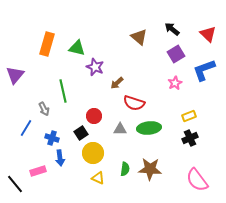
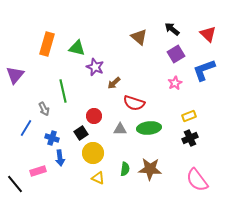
brown arrow: moved 3 px left
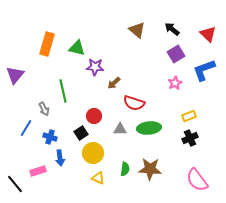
brown triangle: moved 2 px left, 7 px up
purple star: rotated 18 degrees counterclockwise
blue cross: moved 2 px left, 1 px up
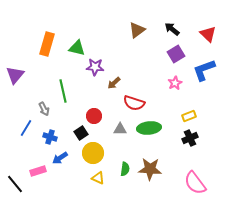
brown triangle: rotated 42 degrees clockwise
blue arrow: rotated 63 degrees clockwise
pink semicircle: moved 2 px left, 3 px down
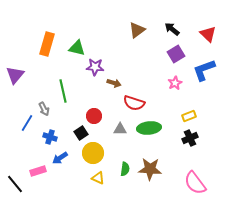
brown arrow: rotated 120 degrees counterclockwise
blue line: moved 1 px right, 5 px up
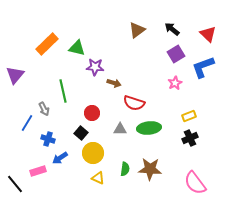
orange rectangle: rotated 30 degrees clockwise
blue L-shape: moved 1 px left, 3 px up
red circle: moved 2 px left, 3 px up
black square: rotated 16 degrees counterclockwise
blue cross: moved 2 px left, 2 px down
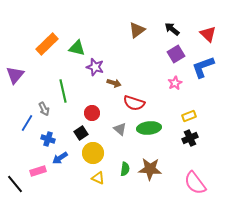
purple star: rotated 12 degrees clockwise
gray triangle: rotated 40 degrees clockwise
black square: rotated 16 degrees clockwise
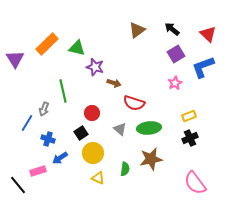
purple triangle: moved 16 px up; rotated 12 degrees counterclockwise
gray arrow: rotated 48 degrees clockwise
brown star: moved 1 px right, 10 px up; rotated 15 degrees counterclockwise
black line: moved 3 px right, 1 px down
